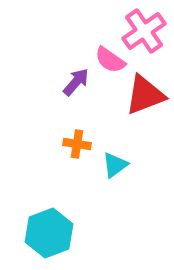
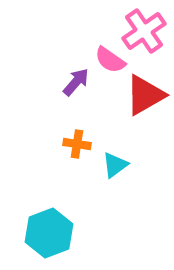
red triangle: rotated 9 degrees counterclockwise
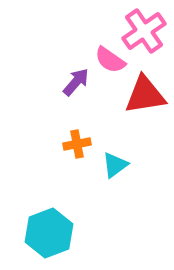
red triangle: rotated 21 degrees clockwise
orange cross: rotated 20 degrees counterclockwise
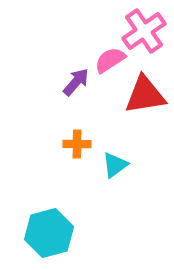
pink semicircle: rotated 112 degrees clockwise
orange cross: rotated 12 degrees clockwise
cyan hexagon: rotated 6 degrees clockwise
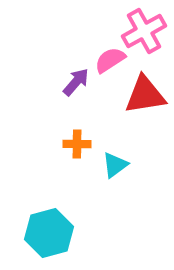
pink cross: rotated 6 degrees clockwise
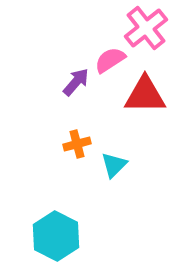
pink cross: moved 2 px right, 3 px up; rotated 9 degrees counterclockwise
red triangle: rotated 9 degrees clockwise
orange cross: rotated 16 degrees counterclockwise
cyan triangle: moved 1 px left; rotated 8 degrees counterclockwise
cyan hexagon: moved 7 px right, 3 px down; rotated 18 degrees counterclockwise
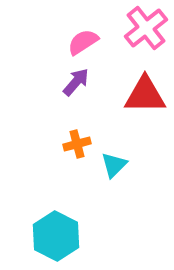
pink semicircle: moved 27 px left, 18 px up
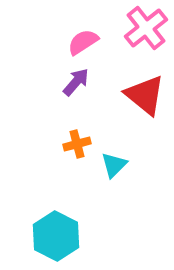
red triangle: rotated 39 degrees clockwise
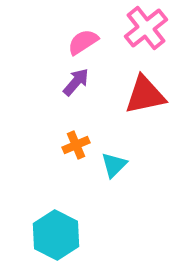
red triangle: rotated 51 degrees counterclockwise
orange cross: moved 1 px left, 1 px down; rotated 8 degrees counterclockwise
cyan hexagon: moved 1 px up
